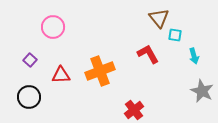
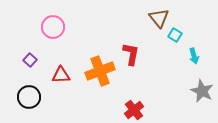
cyan square: rotated 24 degrees clockwise
red L-shape: moved 17 px left; rotated 40 degrees clockwise
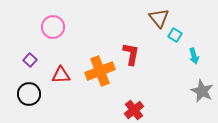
black circle: moved 3 px up
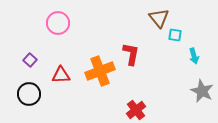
pink circle: moved 5 px right, 4 px up
cyan square: rotated 24 degrees counterclockwise
red cross: moved 2 px right
